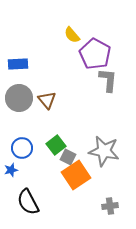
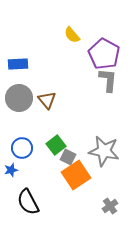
purple pentagon: moved 9 px right
gray cross: rotated 28 degrees counterclockwise
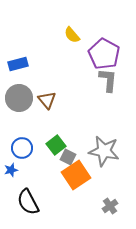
blue rectangle: rotated 12 degrees counterclockwise
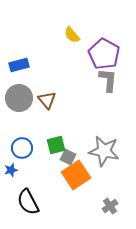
blue rectangle: moved 1 px right, 1 px down
green square: rotated 24 degrees clockwise
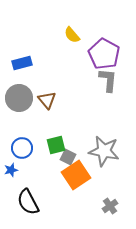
blue rectangle: moved 3 px right, 2 px up
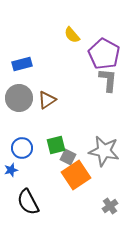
blue rectangle: moved 1 px down
brown triangle: rotated 36 degrees clockwise
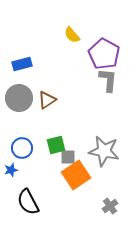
gray square: rotated 28 degrees counterclockwise
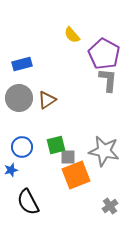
blue circle: moved 1 px up
orange square: rotated 12 degrees clockwise
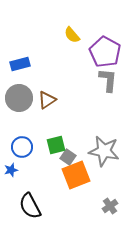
purple pentagon: moved 1 px right, 2 px up
blue rectangle: moved 2 px left
gray square: rotated 35 degrees clockwise
black semicircle: moved 2 px right, 4 px down
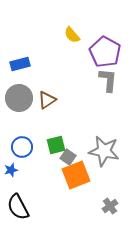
black semicircle: moved 12 px left, 1 px down
